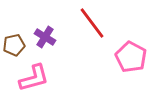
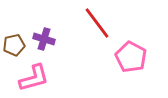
red line: moved 5 px right
purple cross: moved 1 px left, 2 px down; rotated 15 degrees counterclockwise
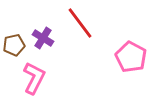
red line: moved 17 px left
purple cross: moved 1 px left, 1 px up; rotated 15 degrees clockwise
pink L-shape: rotated 48 degrees counterclockwise
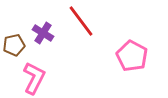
red line: moved 1 px right, 2 px up
purple cross: moved 5 px up
pink pentagon: moved 1 px right, 1 px up
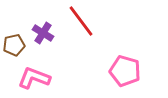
pink pentagon: moved 7 px left, 15 px down; rotated 12 degrees counterclockwise
pink L-shape: rotated 96 degrees counterclockwise
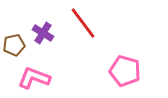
red line: moved 2 px right, 2 px down
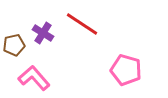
red line: moved 1 px left, 1 px down; rotated 20 degrees counterclockwise
pink pentagon: moved 1 px right, 1 px up
pink L-shape: rotated 28 degrees clockwise
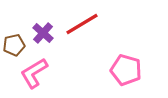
red line: rotated 64 degrees counterclockwise
purple cross: rotated 10 degrees clockwise
pink L-shape: moved 5 px up; rotated 80 degrees counterclockwise
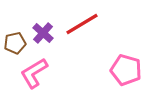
brown pentagon: moved 1 px right, 2 px up
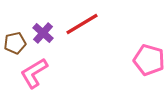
pink pentagon: moved 23 px right, 10 px up
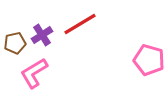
red line: moved 2 px left
purple cross: moved 1 px left, 2 px down; rotated 15 degrees clockwise
